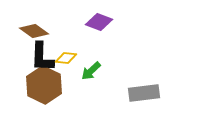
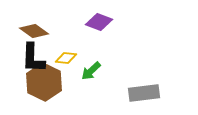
black L-shape: moved 9 px left, 1 px down
brown hexagon: moved 3 px up
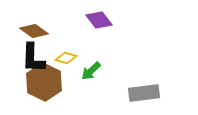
purple diamond: moved 2 px up; rotated 32 degrees clockwise
yellow diamond: rotated 10 degrees clockwise
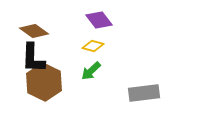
yellow diamond: moved 27 px right, 12 px up
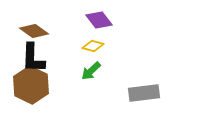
brown hexagon: moved 13 px left, 3 px down
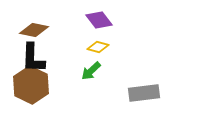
brown diamond: moved 1 px up; rotated 24 degrees counterclockwise
yellow diamond: moved 5 px right, 1 px down
